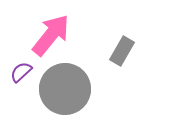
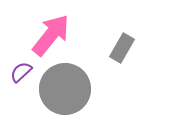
gray rectangle: moved 3 px up
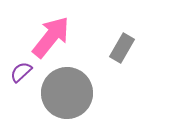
pink arrow: moved 2 px down
gray circle: moved 2 px right, 4 px down
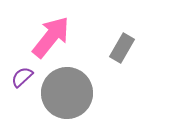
purple semicircle: moved 1 px right, 5 px down
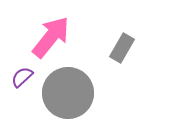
gray circle: moved 1 px right
